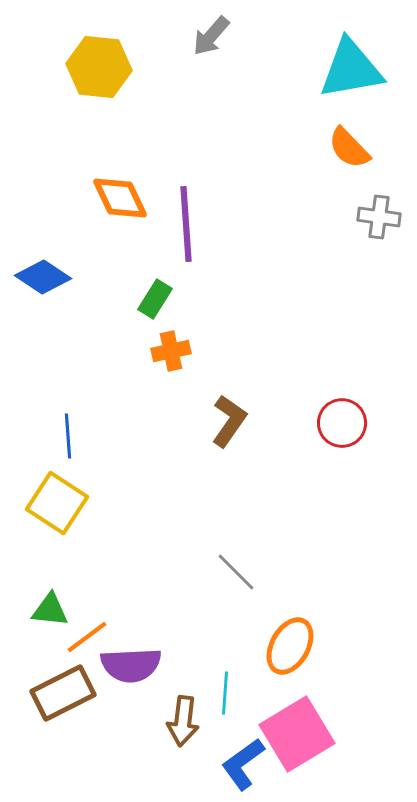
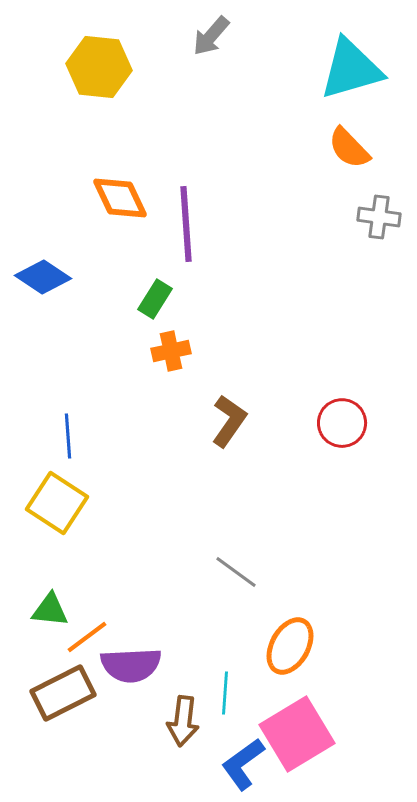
cyan triangle: rotated 6 degrees counterclockwise
gray line: rotated 9 degrees counterclockwise
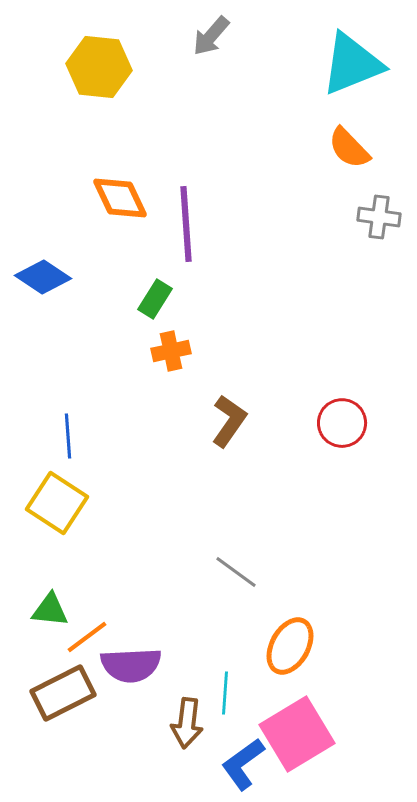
cyan triangle: moved 1 px right, 5 px up; rotated 6 degrees counterclockwise
brown arrow: moved 4 px right, 2 px down
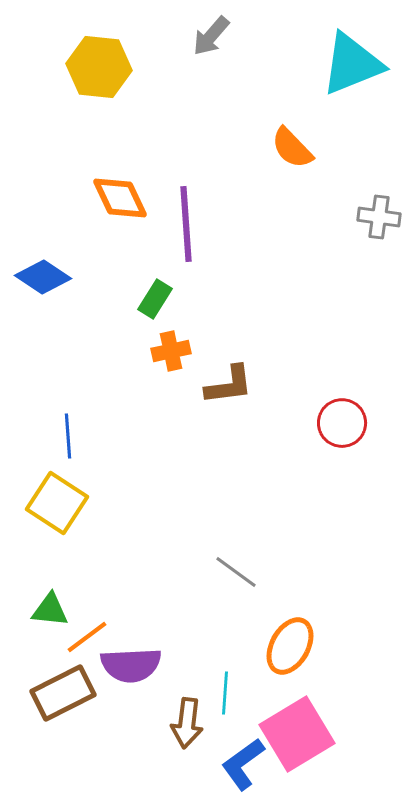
orange semicircle: moved 57 px left
brown L-shape: moved 36 px up; rotated 48 degrees clockwise
